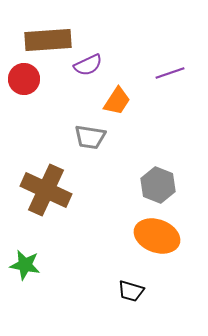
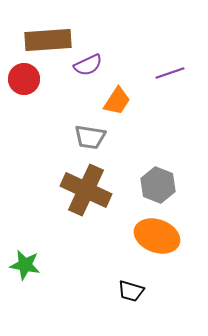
brown cross: moved 40 px right
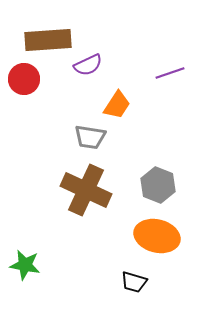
orange trapezoid: moved 4 px down
orange ellipse: rotated 6 degrees counterclockwise
black trapezoid: moved 3 px right, 9 px up
